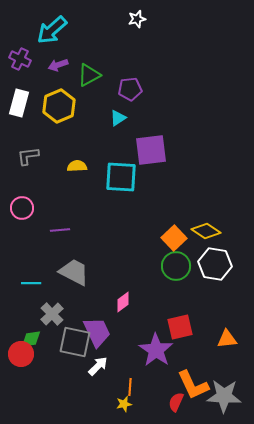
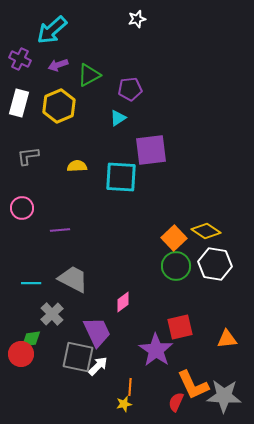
gray trapezoid: moved 1 px left, 7 px down
gray square: moved 3 px right, 15 px down
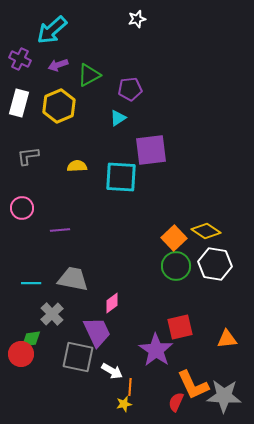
gray trapezoid: rotated 16 degrees counterclockwise
pink diamond: moved 11 px left, 1 px down
white arrow: moved 14 px right, 5 px down; rotated 75 degrees clockwise
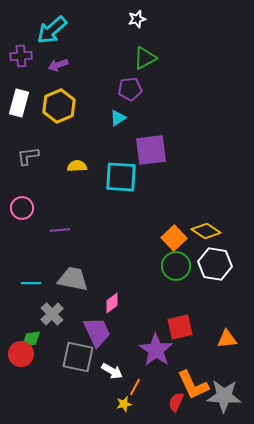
purple cross: moved 1 px right, 3 px up; rotated 30 degrees counterclockwise
green triangle: moved 56 px right, 17 px up
orange line: moved 5 px right; rotated 24 degrees clockwise
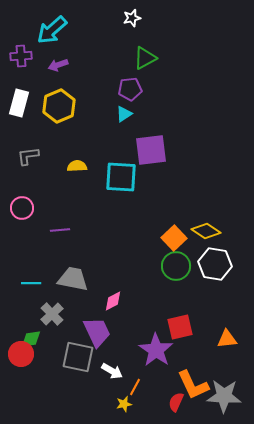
white star: moved 5 px left, 1 px up
cyan triangle: moved 6 px right, 4 px up
pink diamond: moved 1 px right, 2 px up; rotated 10 degrees clockwise
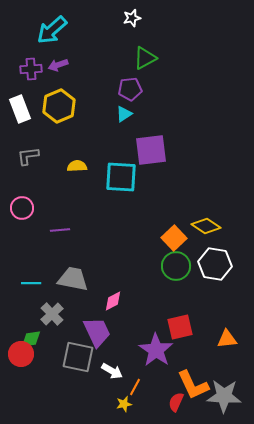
purple cross: moved 10 px right, 13 px down
white rectangle: moved 1 px right, 6 px down; rotated 36 degrees counterclockwise
yellow diamond: moved 5 px up
